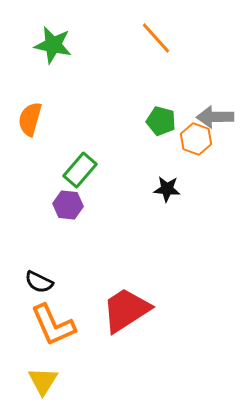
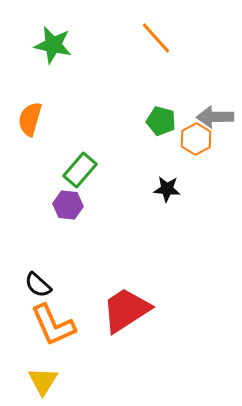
orange hexagon: rotated 12 degrees clockwise
black semicircle: moved 1 px left, 3 px down; rotated 16 degrees clockwise
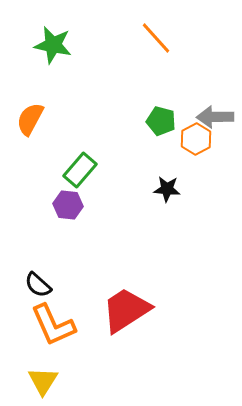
orange semicircle: rotated 12 degrees clockwise
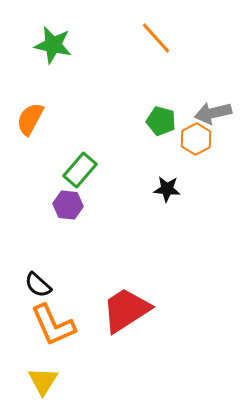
gray arrow: moved 2 px left, 4 px up; rotated 12 degrees counterclockwise
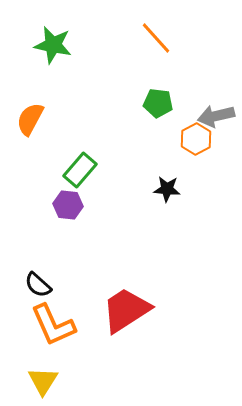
gray arrow: moved 3 px right, 3 px down
green pentagon: moved 3 px left, 18 px up; rotated 8 degrees counterclockwise
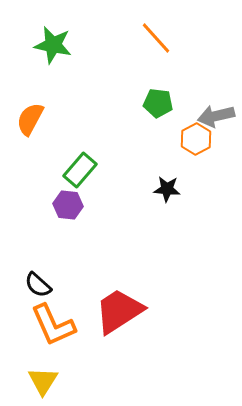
red trapezoid: moved 7 px left, 1 px down
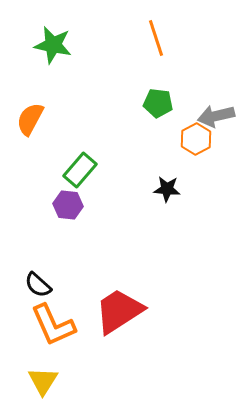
orange line: rotated 24 degrees clockwise
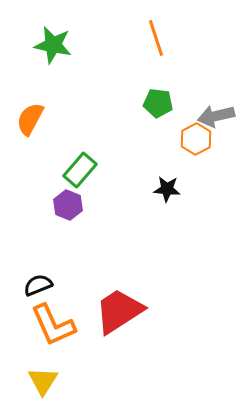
purple hexagon: rotated 16 degrees clockwise
black semicircle: rotated 116 degrees clockwise
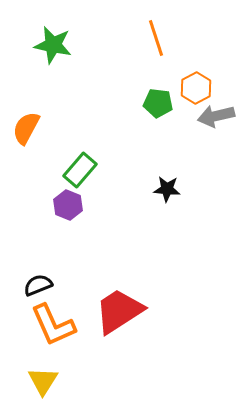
orange semicircle: moved 4 px left, 9 px down
orange hexagon: moved 51 px up
